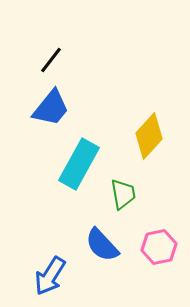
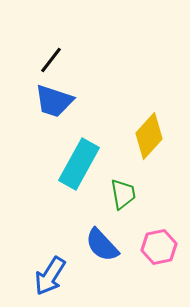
blue trapezoid: moved 3 px right, 7 px up; rotated 69 degrees clockwise
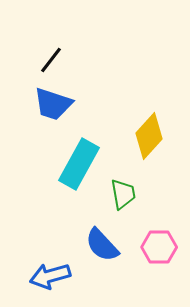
blue trapezoid: moved 1 px left, 3 px down
pink hexagon: rotated 12 degrees clockwise
blue arrow: rotated 42 degrees clockwise
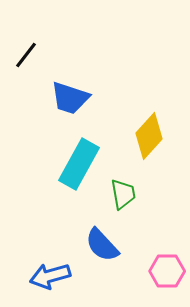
black line: moved 25 px left, 5 px up
blue trapezoid: moved 17 px right, 6 px up
pink hexagon: moved 8 px right, 24 px down
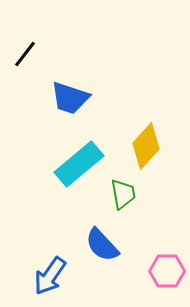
black line: moved 1 px left, 1 px up
yellow diamond: moved 3 px left, 10 px down
cyan rectangle: rotated 21 degrees clockwise
blue arrow: rotated 39 degrees counterclockwise
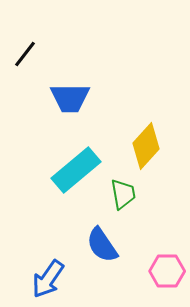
blue trapezoid: rotated 18 degrees counterclockwise
cyan rectangle: moved 3 px left, 6 px down
blue semicircle: rotated 9 degrees clockwise
blue arrow: moved 2 px left, 3 px down
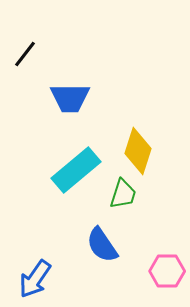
yellow diamond: moved 8 px left, 5 px down; rotated 24 degrees counterclockwise
green trapezoid: rotated 28 degrees clockwise
blue arrow: moved 13 px left
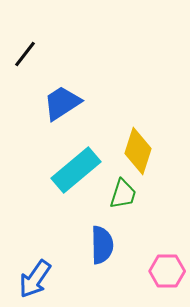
blue trapezoid: moved 8 px left, 5 px down; rotated 147 degrees clockwise
blue semicircle: rotated 147 degrees counterclockwise
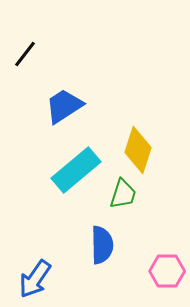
blue trapezoid: moved 2 px right, 3 px down
yellow diamond: moved 1 px up
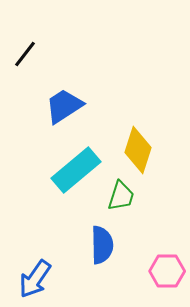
green trapezoid: moved 2 px left, 2 px down
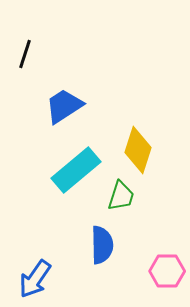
black line: rotated 20 degrees counterclockwise
